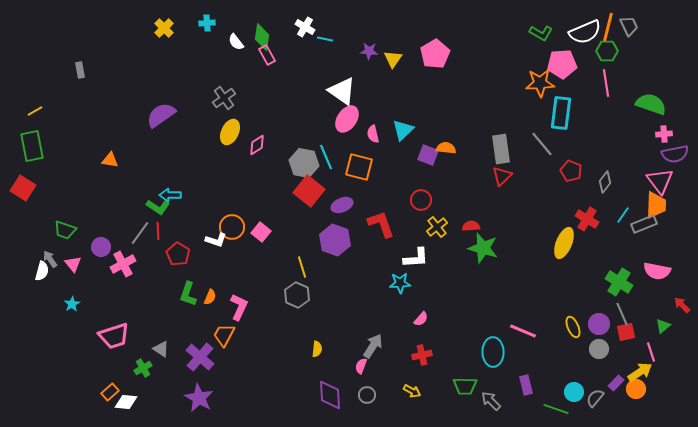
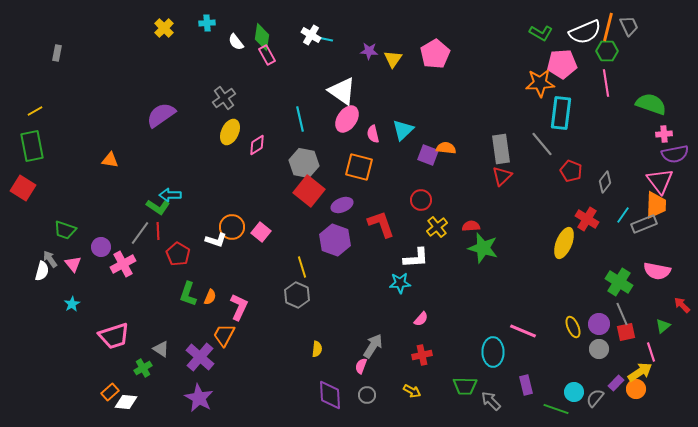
white cross at (305, 27): moved 6 px right, 8 px down
gray rectangle at (80, 70): moved 23 px left, 17 px up; rotated 21 degrees clockwise
cyan line at (326, 157): moved 26 px left, 38 px up; rotated 10 degrees clockwise
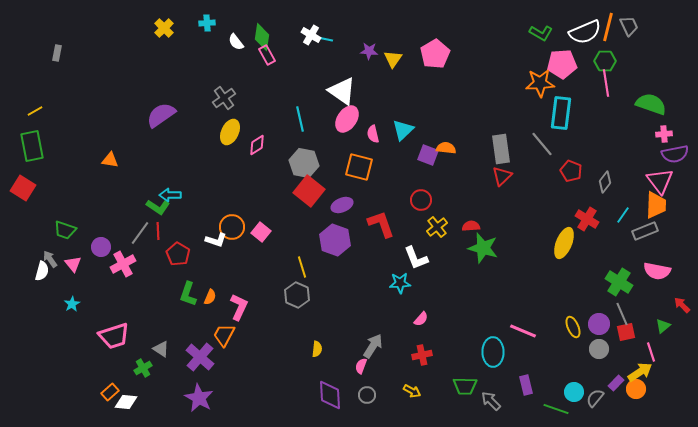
green hexagon at (607, 51): moved 2 px left, 10 px down
gray rectangle at (644, 224): moved 1 px right, 7 px down
white L-shape at (416, 258): rotated 72 degrees clockwise
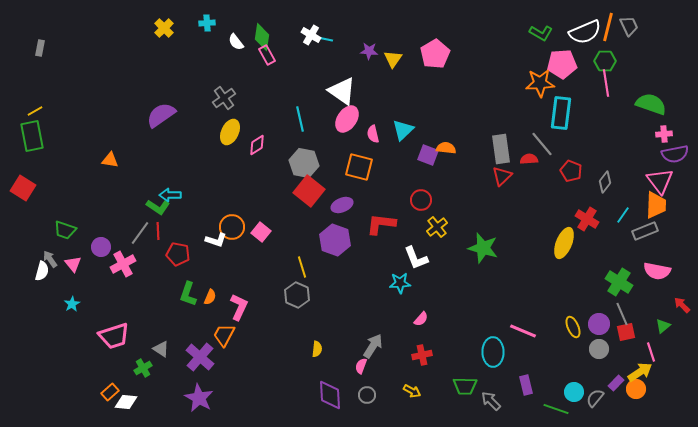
gray rectangle at (57, 53): moved 17 px left, 5 px up
green rectangle at (32, 146): moved 10 px up
red L-shape at (381, 224): rotated 64 degrees counterclockwise
red semicircle at (471, 226): moved 58 px right, 67 px up
red pentagon at (178, 254): rotated 20 degrees counterclockwise
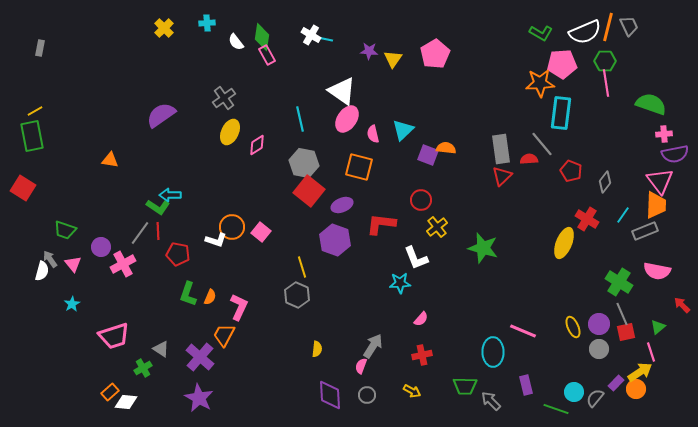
green triangle at (663, 326): moved 5 px left, 1 px down
